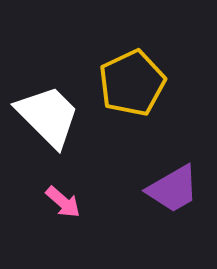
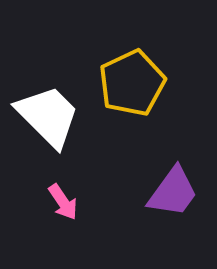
purple trapezoid: moved 3 px down; rotated 24 degrees counterclockwise
pink arrow: rotated 15 degrees clockwise
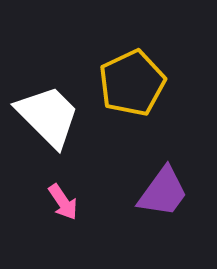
purple trapezoid: moved 10 px left
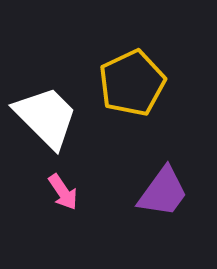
white trapezoid: moved 2 px left, 1 px down
pink arrow: moved 10 px up
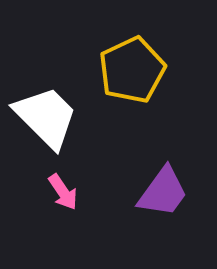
yellow pentagon: moved 13 px up
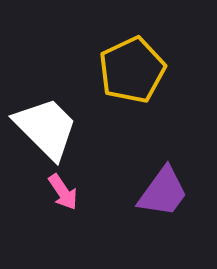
white trapezoid: moved 11 px down
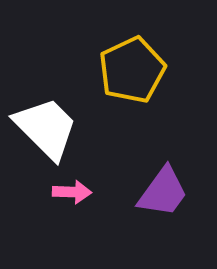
pink arrow: moved 9 px right; rotated 54 degrees counterclockwise
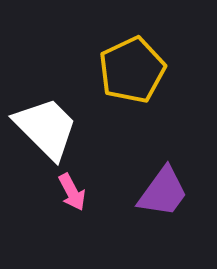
pink arrow: rotated 60 degrees clockwise
